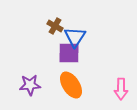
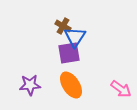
brown cross: moved 8 px right
purple square: rotated 10 degrees counterclockwise
pink arrow: rotated 55 degrees counterclockwise
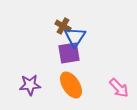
pink arrow: moved 2 px left, 1 px up; rotated 10 degrees clockwise
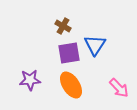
blue triangle: moved 20 px right, 8 px down
purple star: moved 5 px up
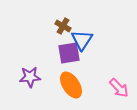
blue triangle: moved 13 px left, 5 px up
purple star: moved 3 px up
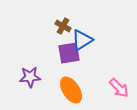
blue triangle: rotated 25 degrees clockwise
orange ellipse: moved 5 px down
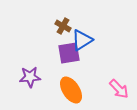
pink arrow: moved 1 px down
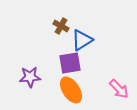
brown cross: moved 2 px left
purple square: moved 1 px right, 10 px down
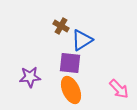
purple square: rotated 15 degrees clockwise
orange ellipse: rotated 8 degrees clockwise
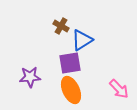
purple square: rotated 15 degrees counterclockwise
